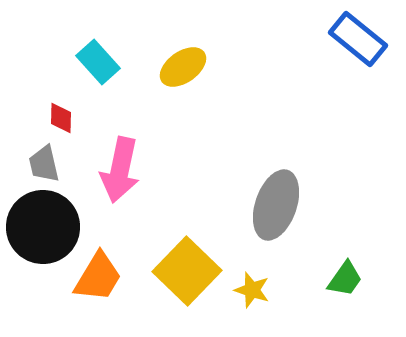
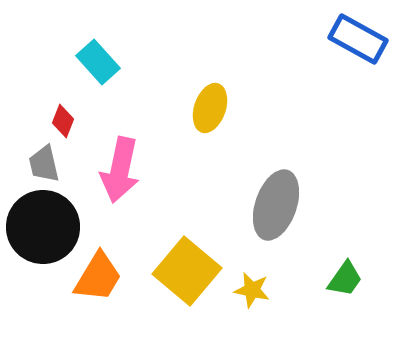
blue rectangle: rotated 10 degrees counterclockwise
yellow ellipse: moved 27 px right, 41 px down; rotated 36 degrees counterclockwise
red diamond: moved 2 px right, 3 px down; rotated 20 degrees clockwise
yellow square: rotated 4 degrees counterclockwise
yellow star: rotated 6 degrees counterclockwise
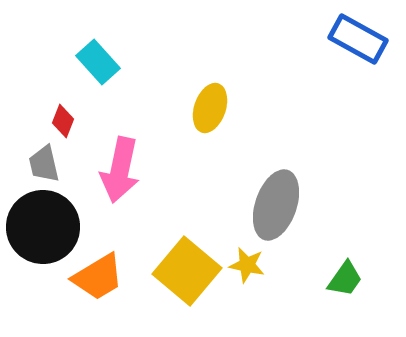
orange trapezoid: rotated 28 degrees clockwise
yellow star: moved 5 px left, 25 px up
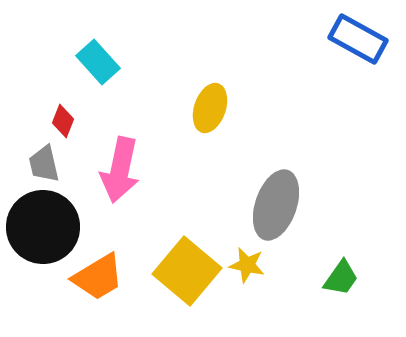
green trapezoid: moved 4 px left, 1 px up
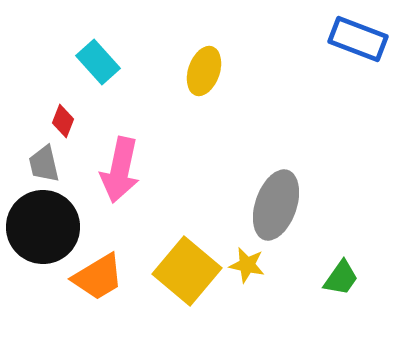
blue rectangle: rotated 8 degrees counterclockwise
yellow ellipse: moved 6 px left, 37 px up
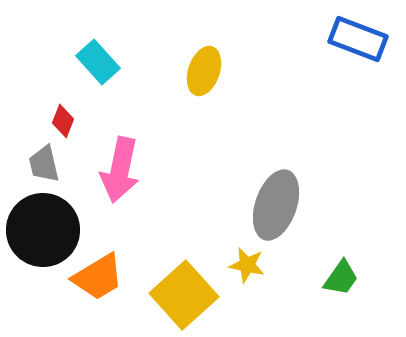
black circle: moved 3 px down
yellow square: moved 3 px left, 24 px down; rotated 8 degrees clockwise
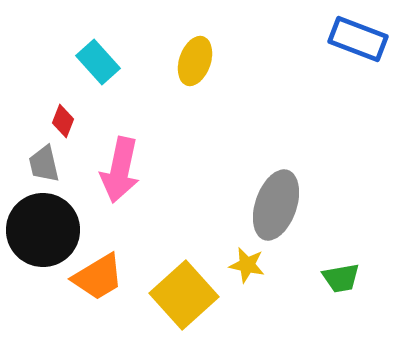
yellow ellipse: moved 9 px left, 10 px up
green trapezoid: rotated 45 degrees clockwise
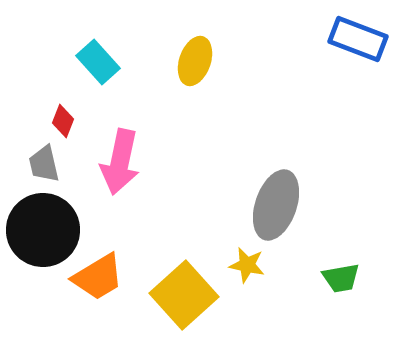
pink arrow: moved 8 px up
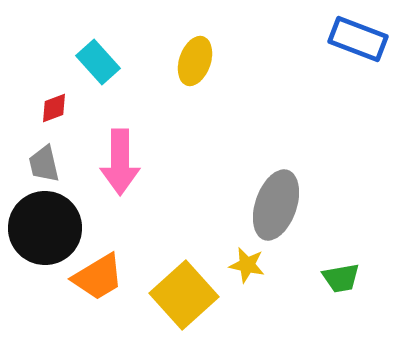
red diamond: moved 9 px left, 13 px up; rotated 48 degrees clockwise
pink arrow: rotated 12 degrees counterclockwise
black circle: moved 2 px right, 2 px up
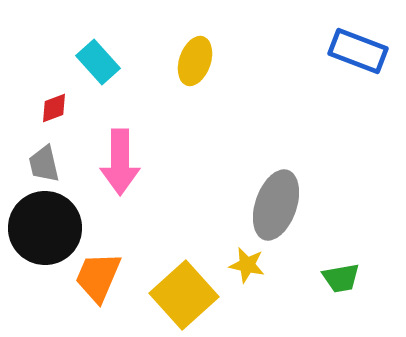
blue rectangle: moved 12 px down
orange trapezoid: rotated 144 degrees clockwise
